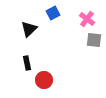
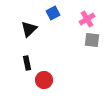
pink cross: rotated 21 degrees clockwise
gray square: moved 2 px left
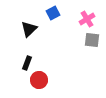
black rectangle: rotated 32 degrees clockwise
red circle: moved 5 px left
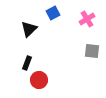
gray square: moved 11 px down
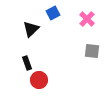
pink cross: rotated 14 degrees counterclockwise
black triangle: moved 2 px right
black rectangle: rotated 40 degrees counterclockwise
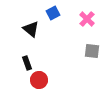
black triangle: rotated 36 degrees counterclockwise
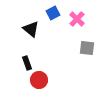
pink cross: moved 10 px left
gray square: moved 5 px left, 3 px up
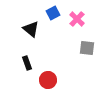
red circle: moved 9 px right
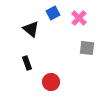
pink cross: moved 2 px right, 1 px up
red circle: moved 3 px right, 2 px down
